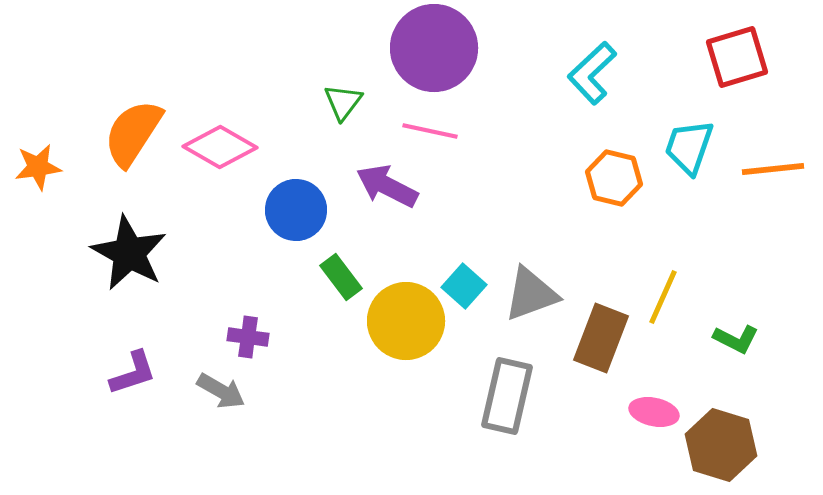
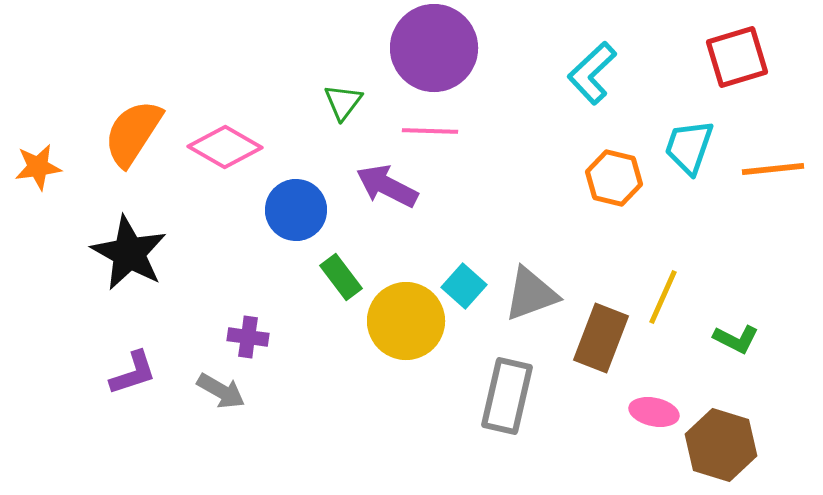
pink line: rotated 10 degrees counterclockwise
pink diamond: moved 5 px right
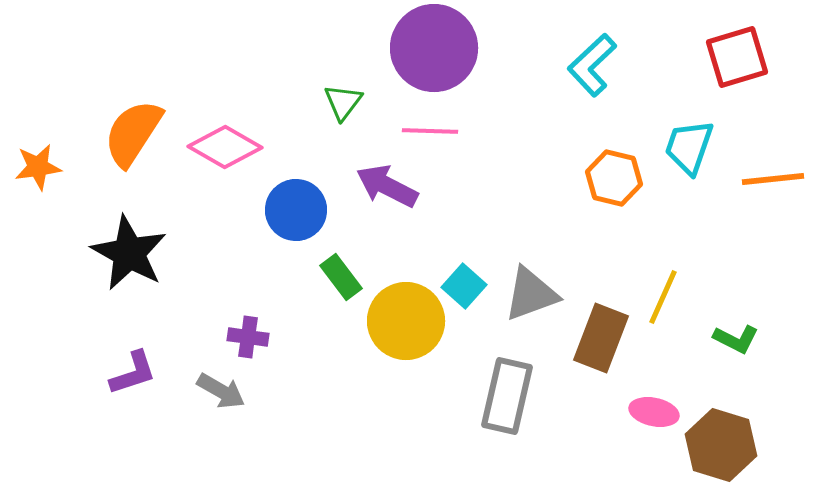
cyan L-shape: moved 8 px up
orange line: moved 10 px down
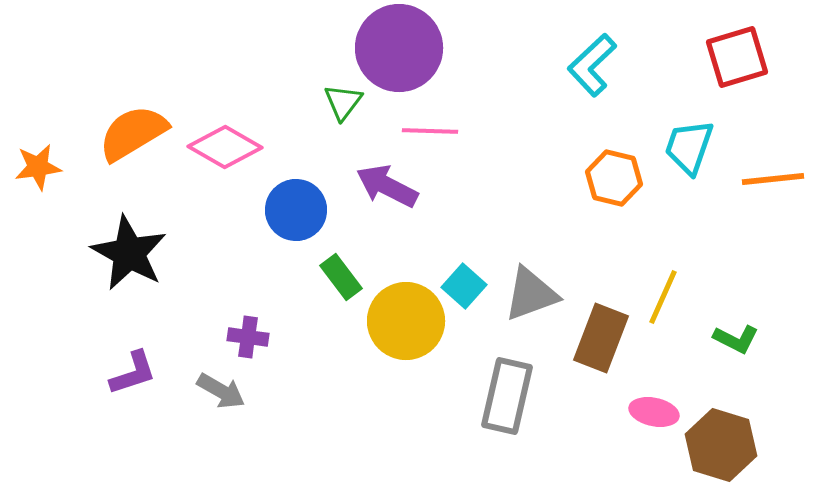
purple circle: moved 35 px left
orange semicircle: rotated 26 degrees clockwise
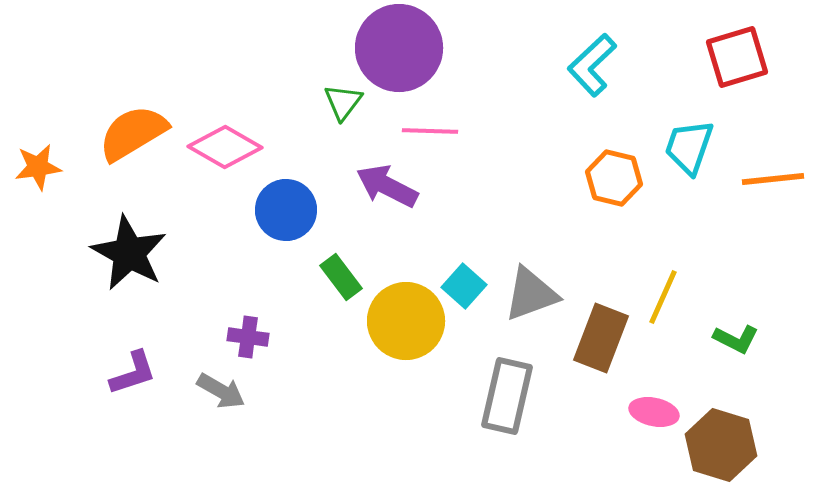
blue circle: moved 10 px left
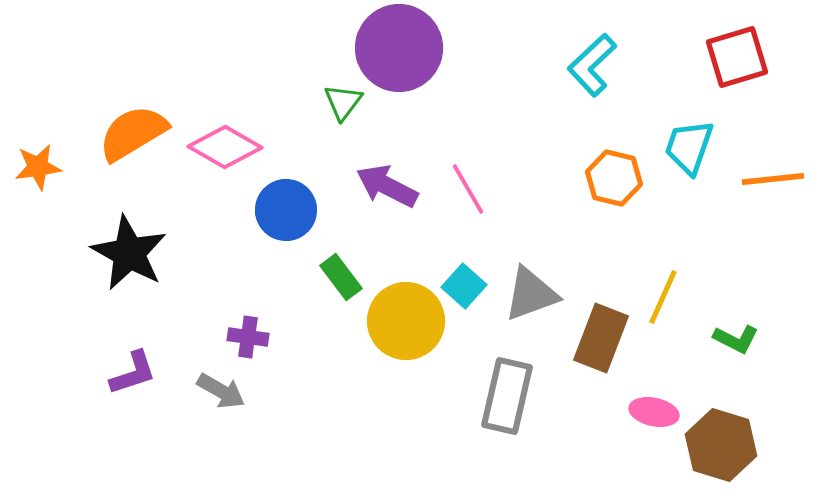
pink line: moved 38 px right, 58 px down; rotated 58 degrees clockwise
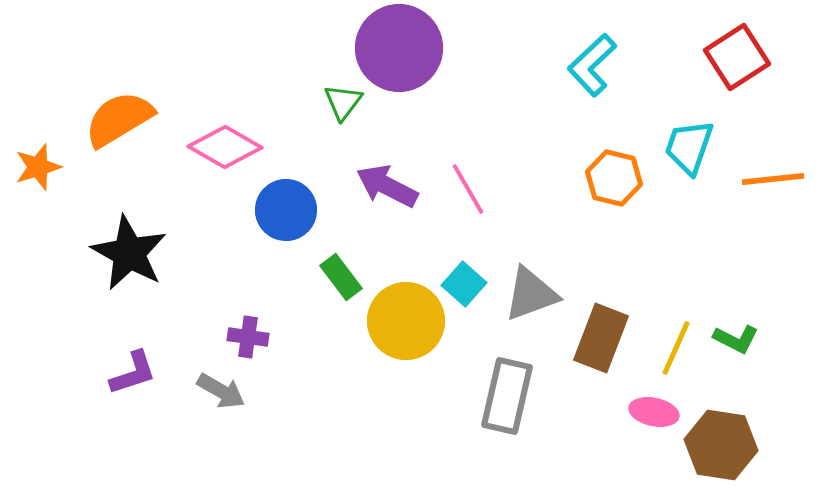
red square: rotated 16 degrees counterclockwise
orange semicircle: moved 14 px left, 14 px up
orange star: rotated 9 degrees counterclockwise
cyan square: moved 2 px up
yellow line: moved 13 px right, 51 px down
brown hexagon: rotated 8 degrees counterclockwise
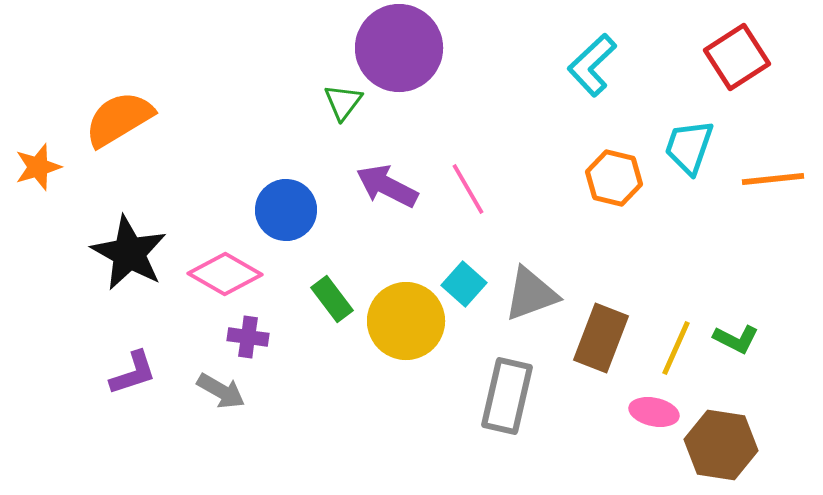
pink diamond: moved 127 px down
green rectangle: moved 9 px left, 22 px down
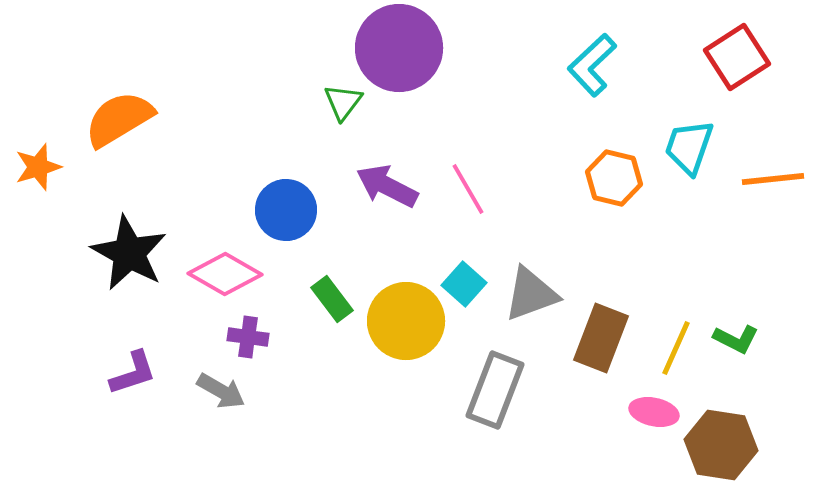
gray rectangle: moved 12 px left, 6 px up; rotated 8 degrees clockwise
